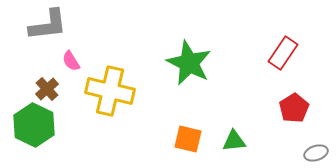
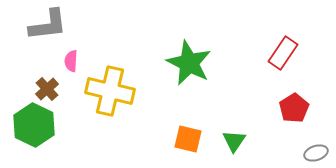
pink semicircle: rotated 35 degrees clockwise
green triangle: rotated 50 degrees counterclockwise
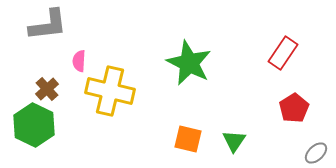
pink semicircle: moved 8 px right
gray ellipse: rotated 25 degrees counterclockwise
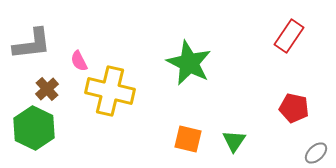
gray L-shape: moved 16 px left, 19 px down
red rectangle: moved 6 px right, 17 px up
pink semicircle: rotated 30 degrees counterclockwise
red pentagon: rotated 28 degrees counterclockwise
green hexagon: moved 3 px down
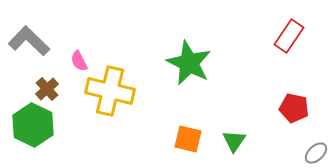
gray L-shape: moved 3 px left, 3 px up; rotated 129 degrees counterclockwise
green hexagon: moved 1 px left, 3 px up
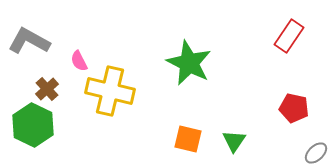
gray L-shape: rotated 15 degrees counterclockwise
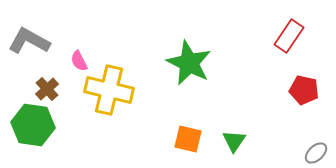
yellow cross: moved 1 px left, 1 px up
red pentagon: moved 10 px right, 18 px up
green hexagon: rotated 18 degrees counterclockwise
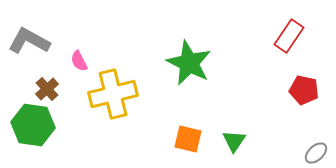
yellow cross: moved 4 px right, 4 px down; rotated 27 degrees counterclockwise
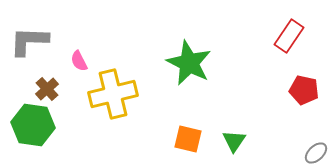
gray L-shape: rotated 27 degrees counterclockwise
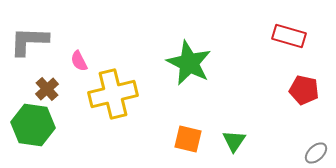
red rectangle: rotated 72 degrees clockwise
